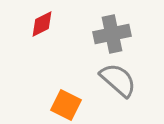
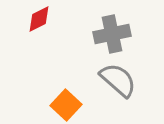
red diamond: moved 3 px left, 5 px up
orange square: rotated 16 degrees clockwise
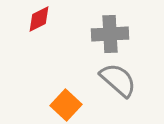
gray cross: moved 2 px left; rotated 9 degrees clockwise
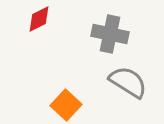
gray cross: rotated 15 degrees clockwise
gray semicircle: moved 10 px right, 2 px down; rotated 9 degrees counterclockwise
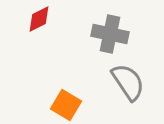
gray semicircle: rotated 24 degrees clockwise
orange square: rotated 12 degrees counterclockwise
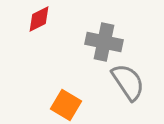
gray cross: moved 6 px left, 8 px down
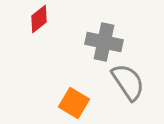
red diamond: rotated 12 degrees counterclockwise
orange square: moved 8 px right, 2 px up
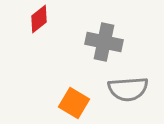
gray semicircle: moved 7 px down; rotated 120 degrees clockwise
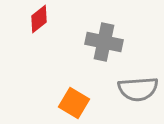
gray semicircle: moved 10 px right
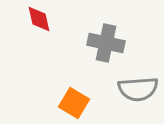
red diamond: rotated 64 degrees counterclockwise
gray cross: moved 2 px right, 1 px down
